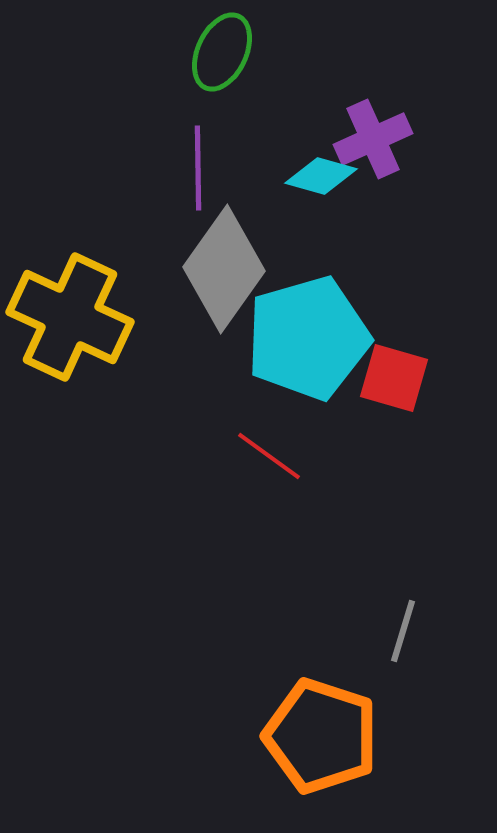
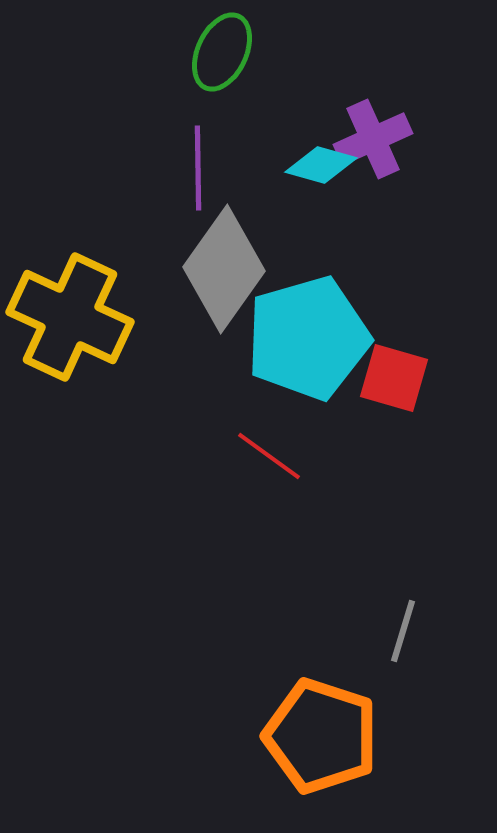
cyan diamond: moved 11 px up
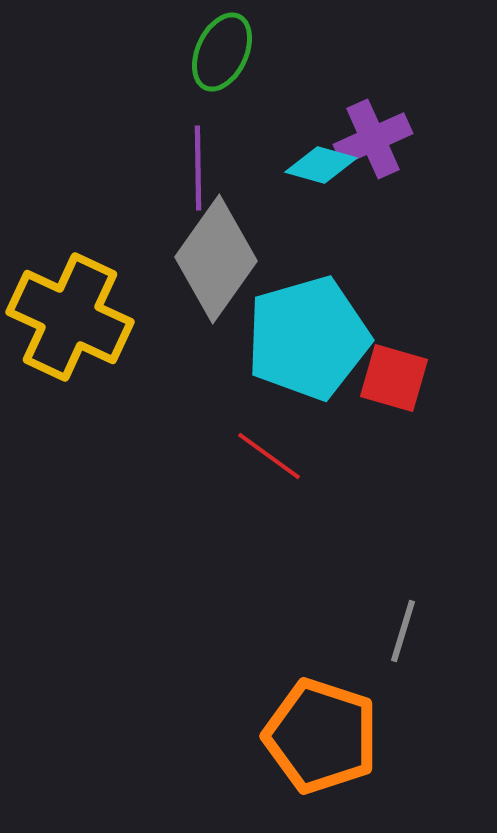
gray diamond: moved 8 px left, 10 px up
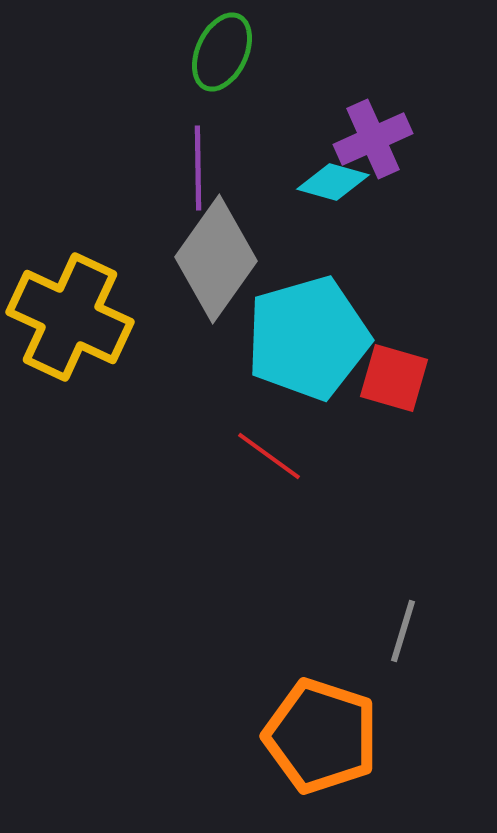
cyan diamond: moved 12 px right, 17 px down
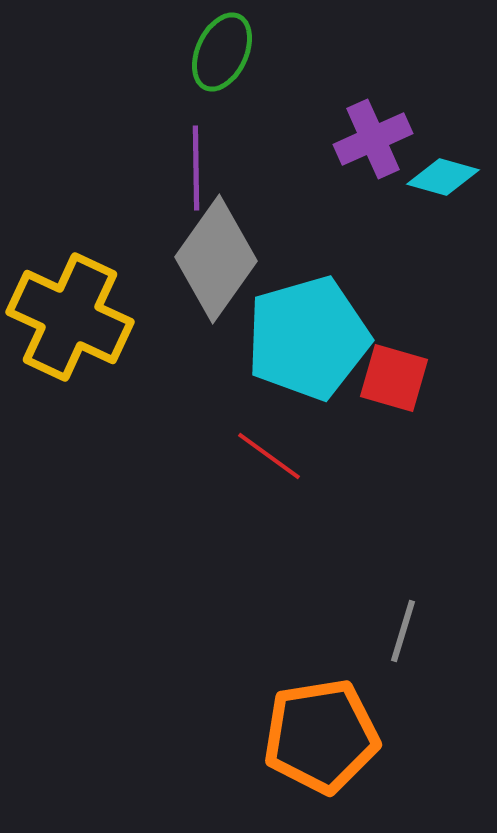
purple line: moved 2 px left
cyan diamond: moved 110 px right, 5 px up
orange pentagon: rotated 27 degrees counterclockwise
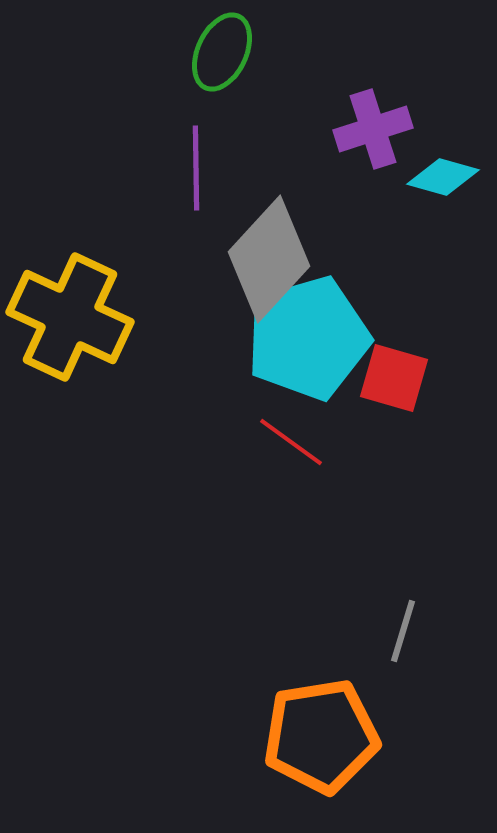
purple cross: moved 10 px up; rotated 6 degrees clockwise
gray diamond: moved 53 px right; rotated 7 degrees clockwise
red line: moved 22 px right, 14 px up
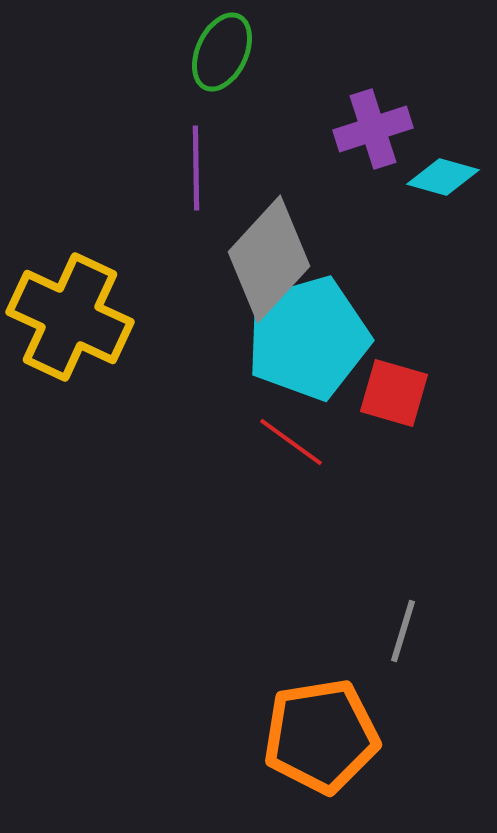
red square: moved 15 px down
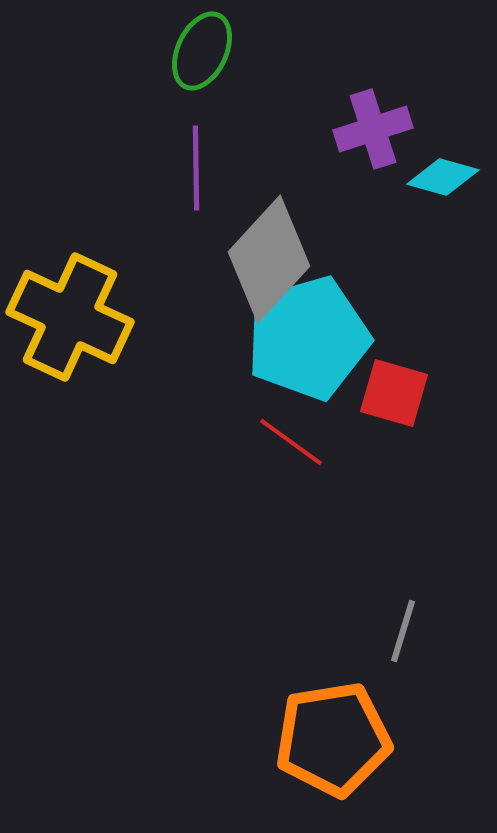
green ellipse: moved 20 px left, 1 px up
orange pentagon: moved 12 px right, 3 px down
